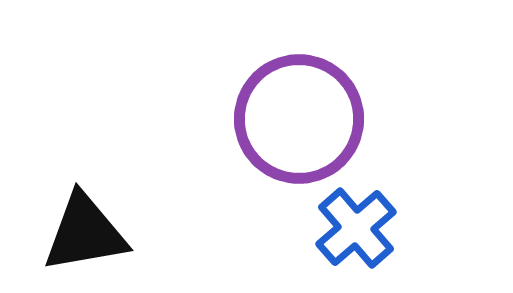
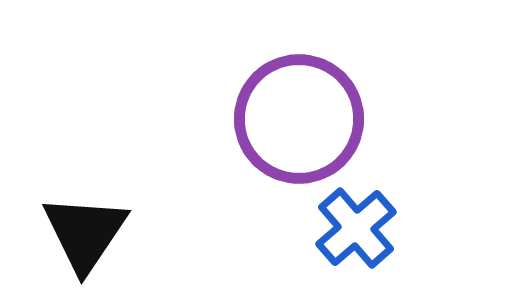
black triangle: rotated 46 degrees counterclockwise
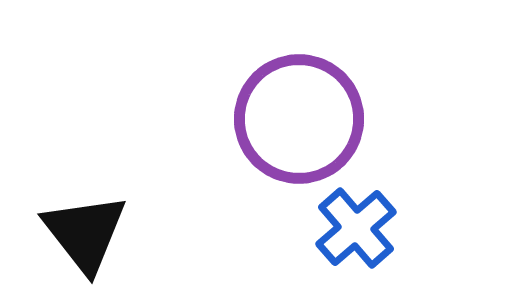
black triangle: rotated 12 degrees counterclockwise
